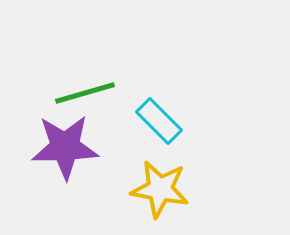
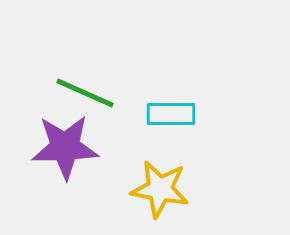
green line: rotated 40 degrees clockwise
cyan rectangle: moved 12 px right, 7 px up; rotated 45 degrees counterclockwise
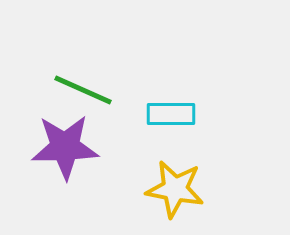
green line: moved 2 px left, 3 px up
yellow star: moved 15 px right
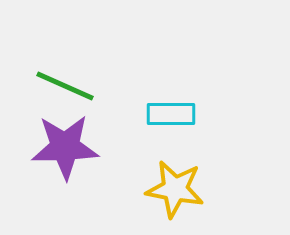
green line: moved 18 px left, 4 px up
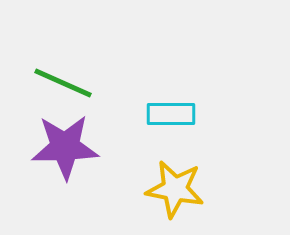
green line: moved 2 px left, 3 px up
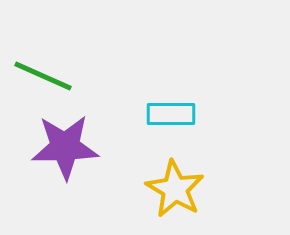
green line: moved 20 px left, 7 px up
yellow star: rotated 20 degrees clockwise
